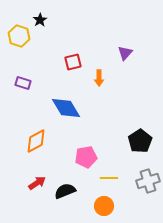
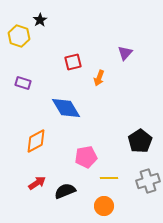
orange arrow: rotated 21 degrees clockwise
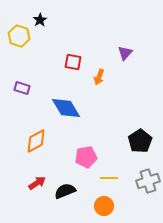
red square: rotated 24 degrees clockwise
orange arrow: moved 1 px up
purple rectangle: moved 1 px left, 5 px down
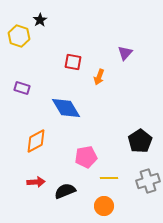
red arrow: moved 1 px left, 1 px up; rotated 30 degrees clockwise
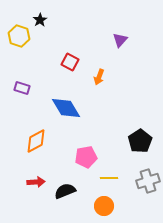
purple triangle: moved 5 px left, 13 px up
red square: moved 3 px left; rotated 18 degrees clockwise
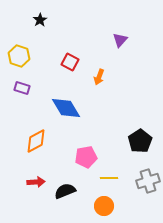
yellow hexagon: moved 20 px down
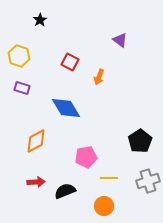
purple triangle: rotated 35 degrees counterclockwise
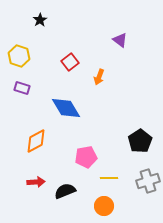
red square: rotated 24 degrees clockwise
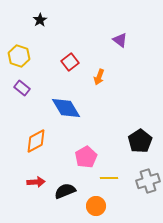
purple rectangle: rotated 21 degrees clockwise
pink pentagon: rotated 20 degrees counterclockwise
orange circle: moved 8 px left
